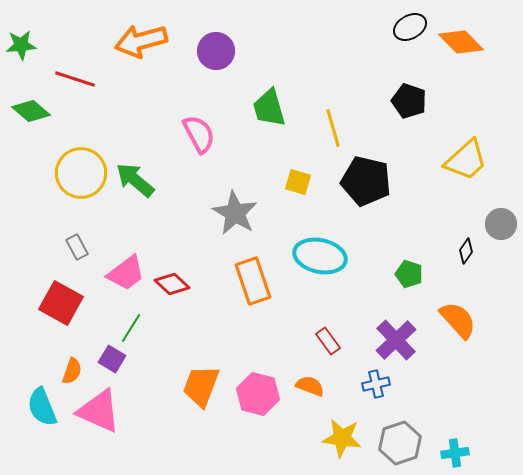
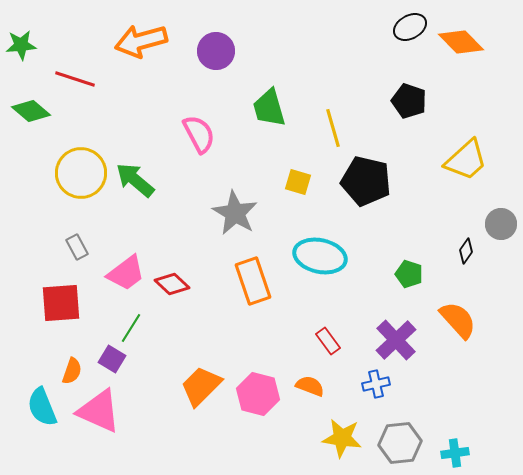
red square at (61, 303): rotated 33 degrees counterclockwise
orange trapezoid at (201, 386): rotated 24 degrees clockwise
gray hexagon at (400, 443): rotated 12 degrees clockwise
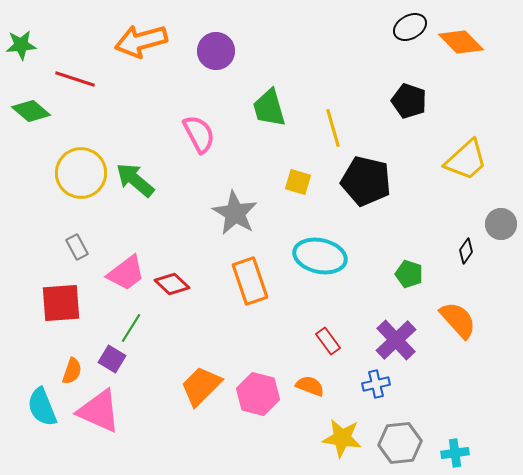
orange rectangle at (253, 281): moved 3 px left
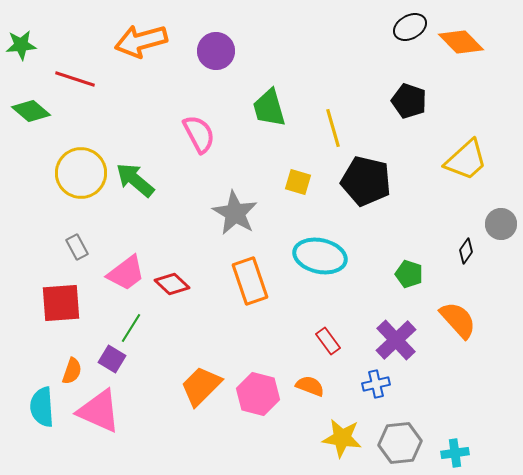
cyan semicircle at (42, 407): rotated 18 degrees clockwise
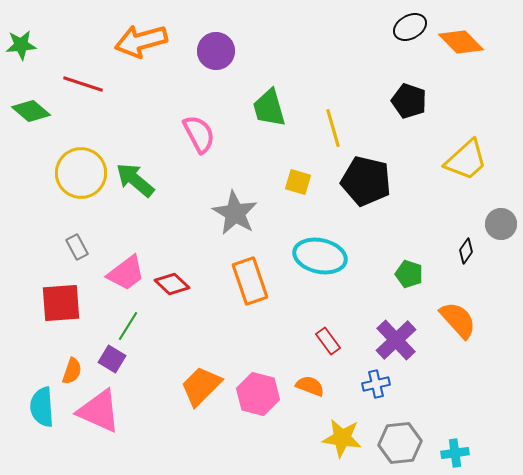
red line at (75, 79): moved 8 px right, 5 px down
green line at (131, 328): moved 3 px left, 2 px up
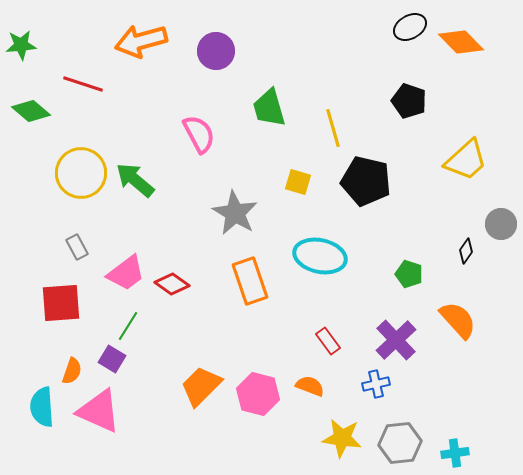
red diamond at (172, 284): rotated 8 degrees counterclockwise
